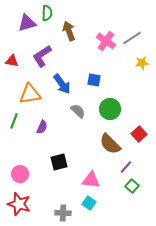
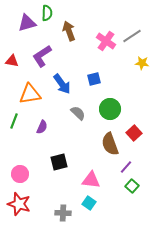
gray line: moved 2 px up
yellow star: rotated 16 degrees clockwise
blue square: moved 1 px up; rotated 24 degrees counterclockwise
gray semicircle: moved 2 px down
red square: moved 5 px left, 1 px up
brown semicircle: rotated 25 degrees clockwise
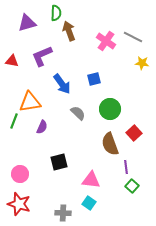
green semicircle: moved 9 px right
gray line: moved 1 px right, 1 px down; rotated 60 degrees clockwise
purple L-shape: rotated 10 degrees clockwise
orange triangle: moved 8 px down
purple line: rotated 48 degrees counterclockwise
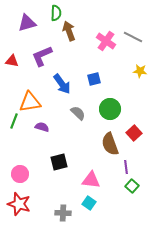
yellow star: moved 2 px left, 8 px down
purple semicircle: rotated 96 degrees counterclockwise
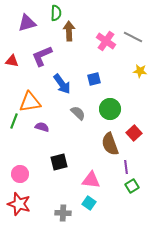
brown arrow: rotated 18 degrees clockwise
green square: rotated 16 degrees clockwise
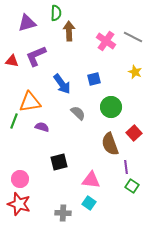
purple L-shape: moved 6 px left
yellow star: moved 5 px left, 1 px down; rotated 16 degrees clockwise
green circle: moved 1 px right, 2 px up
pink circle: moved 5 px down
green square: rotated 24 degrees counterclockwise
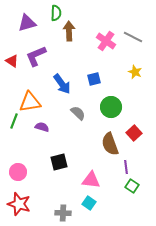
red triangle: rotated 24 degrees clockwise
pink circle: moved 2 px left, 7 px up
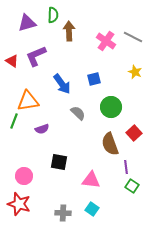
green semicircle: moved 3 px left, 2 px down
orange triangle: moved 2 px left, 1 px up
purple semicircle: moved 2 px down; rotated 144 degrees clockwise
black square: rotated 24 degrees clockwise
pink circle: moved 6 px right, 4 px down
cyan square: moved 3 px right, 6 px down
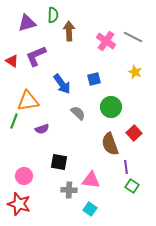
cyan square: moved 2 px left
gray cross: moved 6 px right, 23 px up
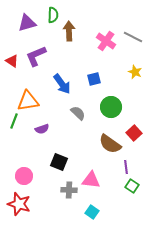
brown semicircle: rotated 35 degrees counterclockwise
black square: rotated 12 degrees clockwise
cyan square: moved 2 px right, 3 px down
